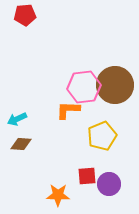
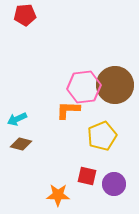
brown diamond: rotated 10 degrees clockwise
red square: rotated 18 degrees clockwise
purple circle: moved 5 px right
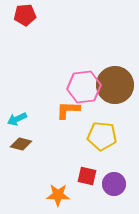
yellow pentagon: rotated 28 degrees clockwise
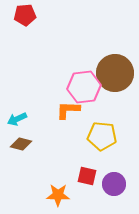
brown circle: moved 12 px up
